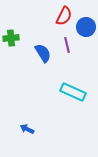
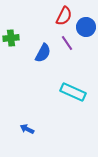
purple line: moved 2 px up; rotated 21 degrees counterclockwise
blue semicircle: rotated 60 degrees clockwise
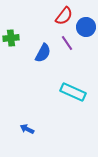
red semicircle: rotated 12 degrees clockwise
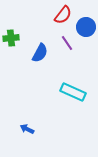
red semicircle: moved 1 px left, 1 px up
blue semicircle: moved 3 px left
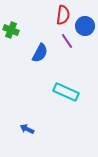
red semicircle: rotated 30 degrees counterclockwise
blue circle: moved 1 px left, 1 px up
green cross: moved 8 px up; rotated 28 degrees clockwise
purple line: moved 2 px up
cyan rectangle: moved 7 px left
